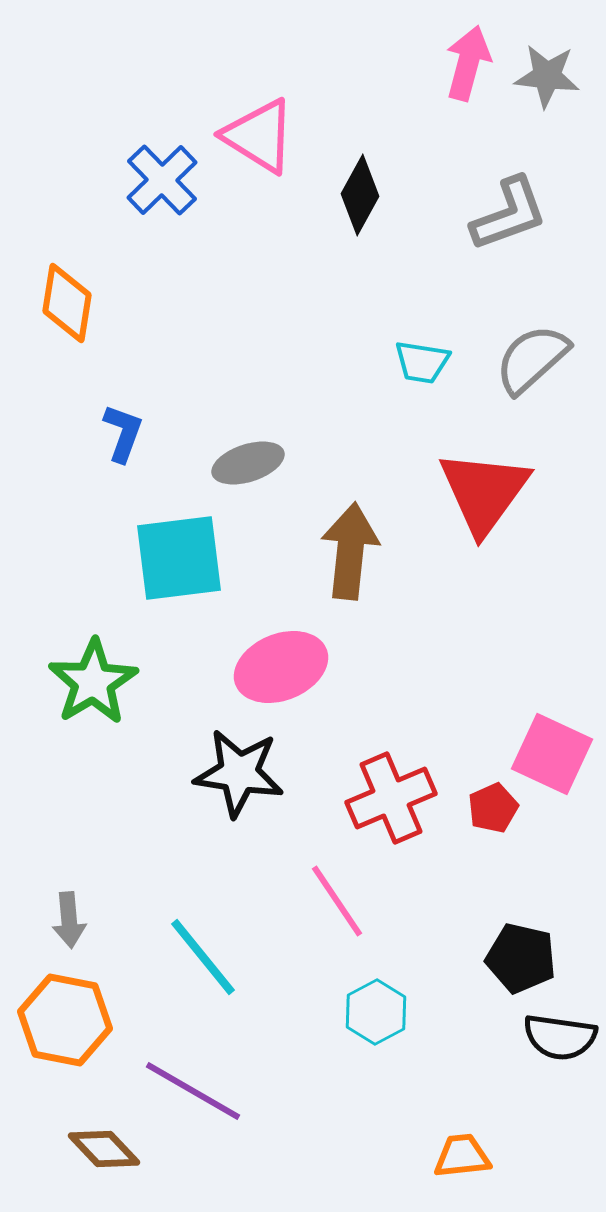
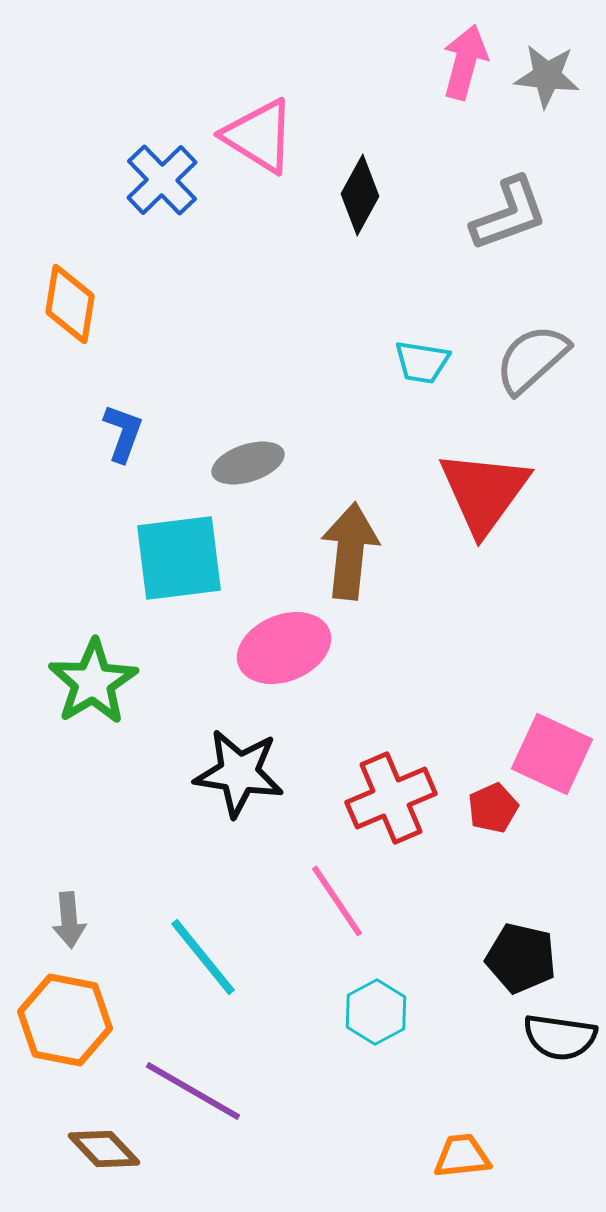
pink arrow: moved 3 px left, 1 px up
orange diamond: moved 3 px right, 1 px down
pink ellipse: moved 3 px right, 19 px up
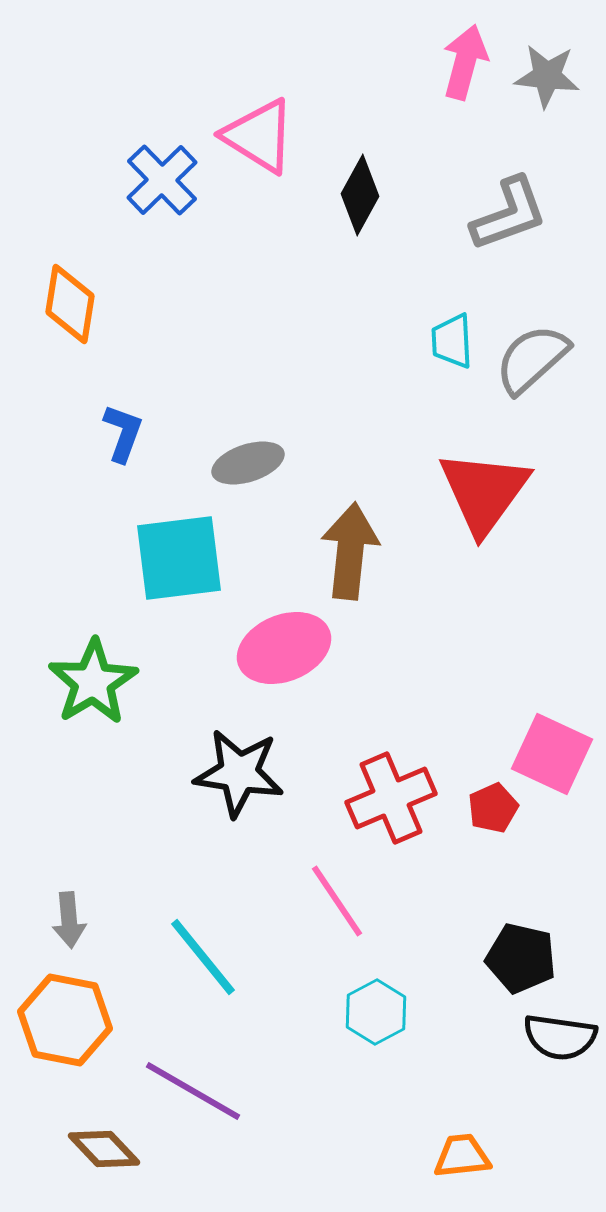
cyan trapezoid: moved 30 px right, 21 px up; rotated 78 degrees clockwise
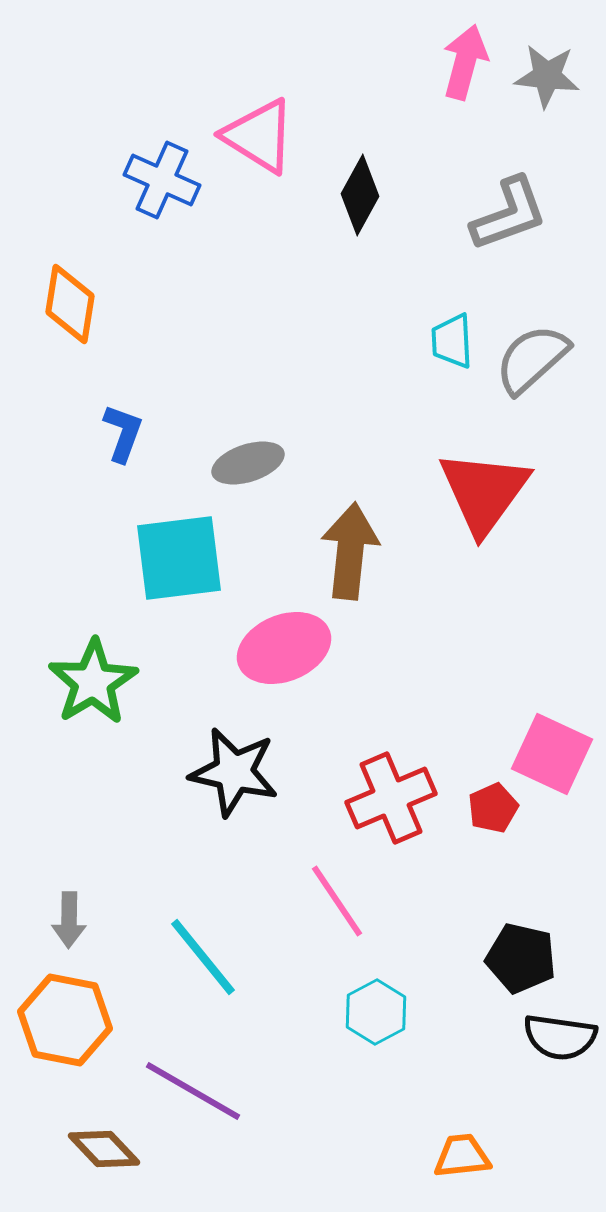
blue cross: rotated 22 degrees counterclockwise
black star: moved 5 px left, 1 px up; rotated 4 degrees clockwise
gray arrow: rotated 6 degrees clockwise
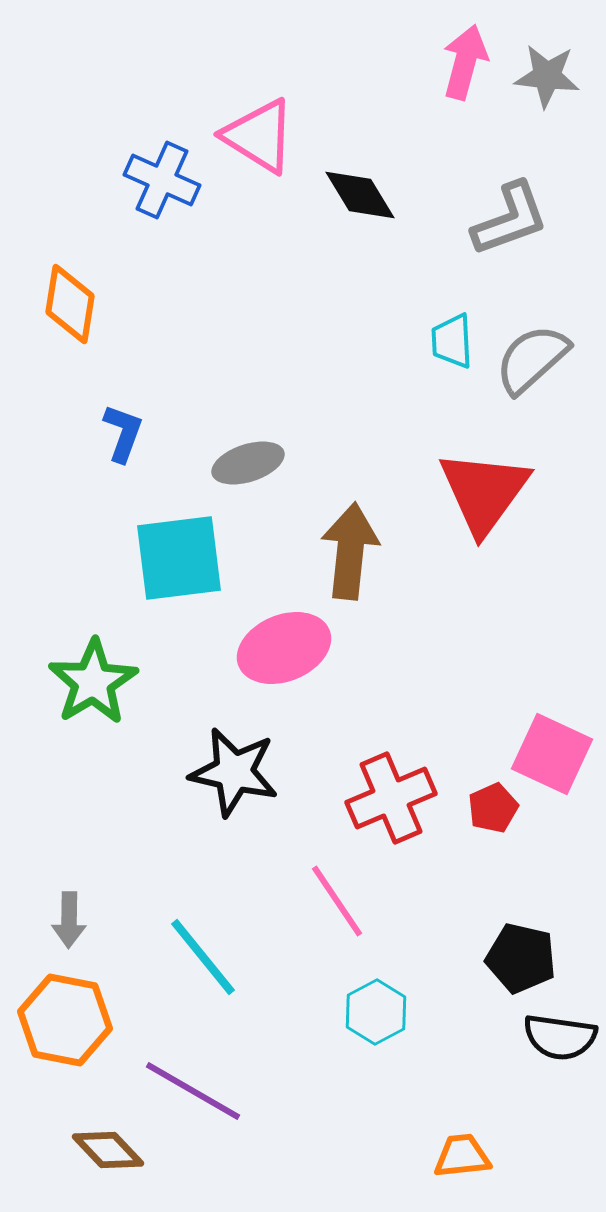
black diamond: rotated 60 degrees counterclockwise
gray L-shape: moved 1 px right, 5 px down
brown diamond: moved 4 px right, 1 px down
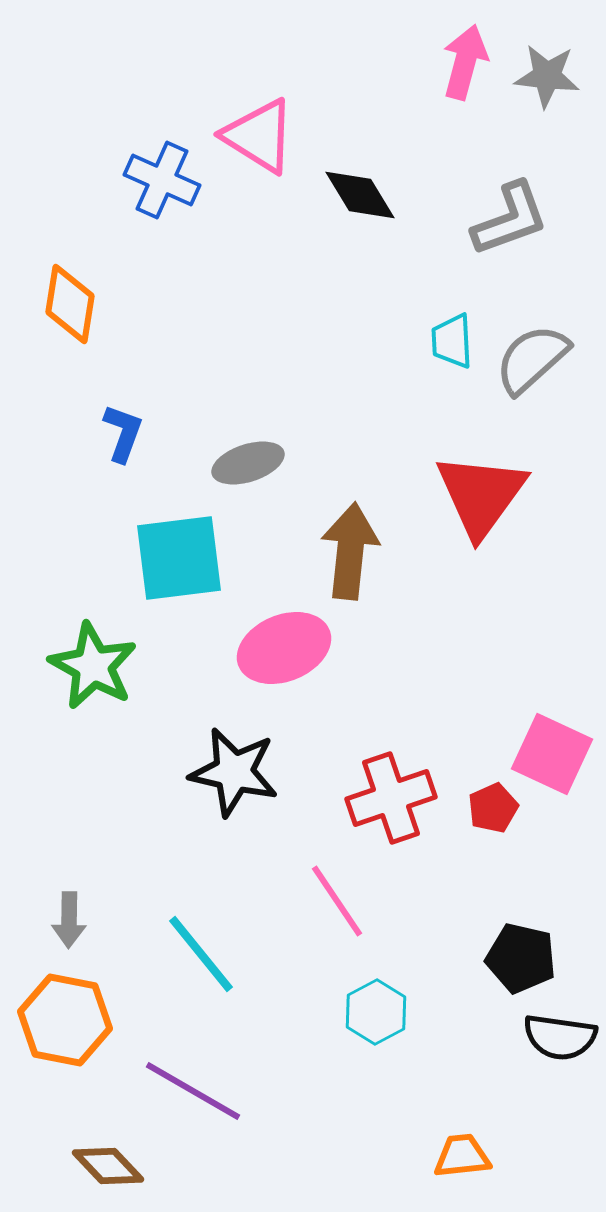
red triangle: moved 3 px left, 3 px down
green star: moved 16 px up; rotated 12 degrees counterclockwise
red cross: rotated 4 degrees clockwise
cyan line: moved 2 px left, 3 px up
brown diamond: moved 16 px down
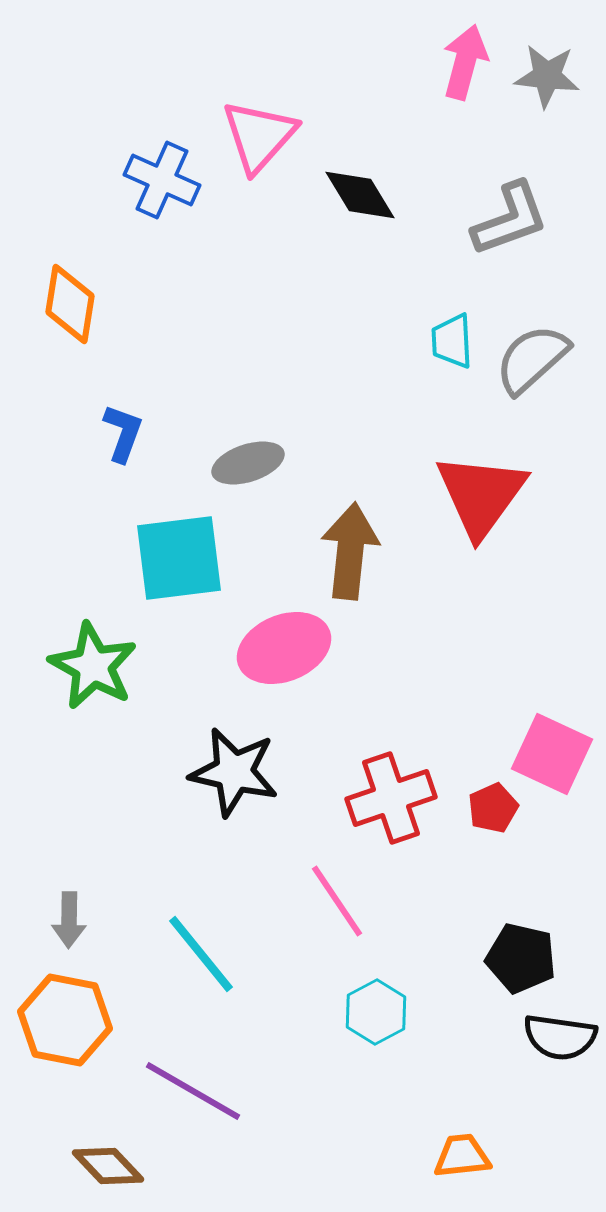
pink triangle: rotated 40 degrees clockwise
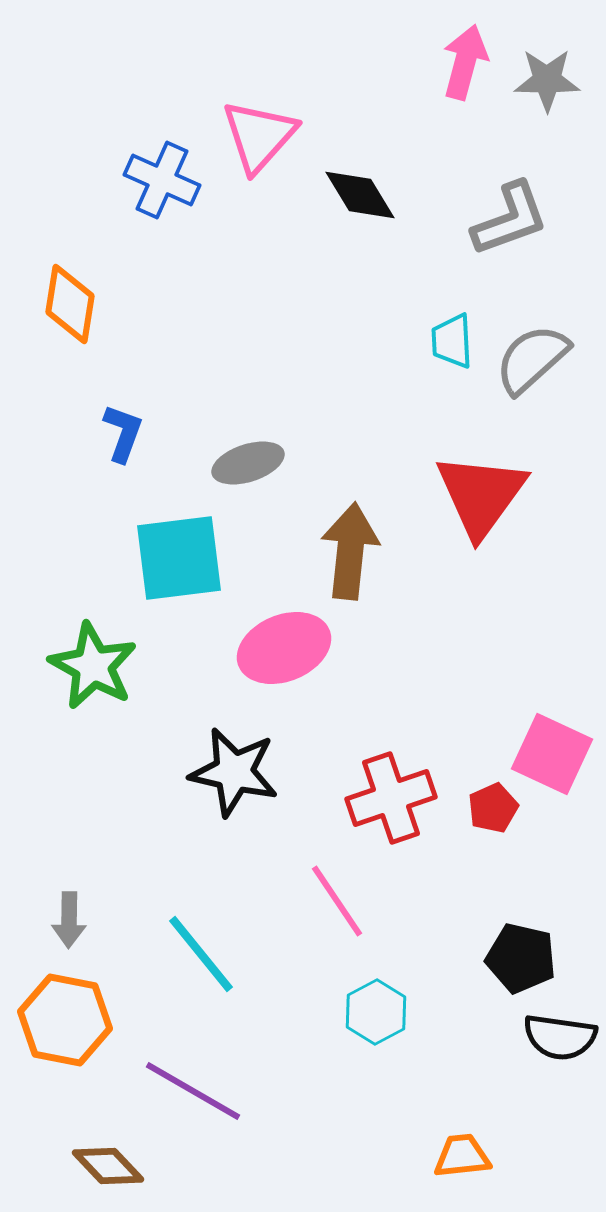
gray star: moved 4 px down; rotated 6 degrees counterclockwise
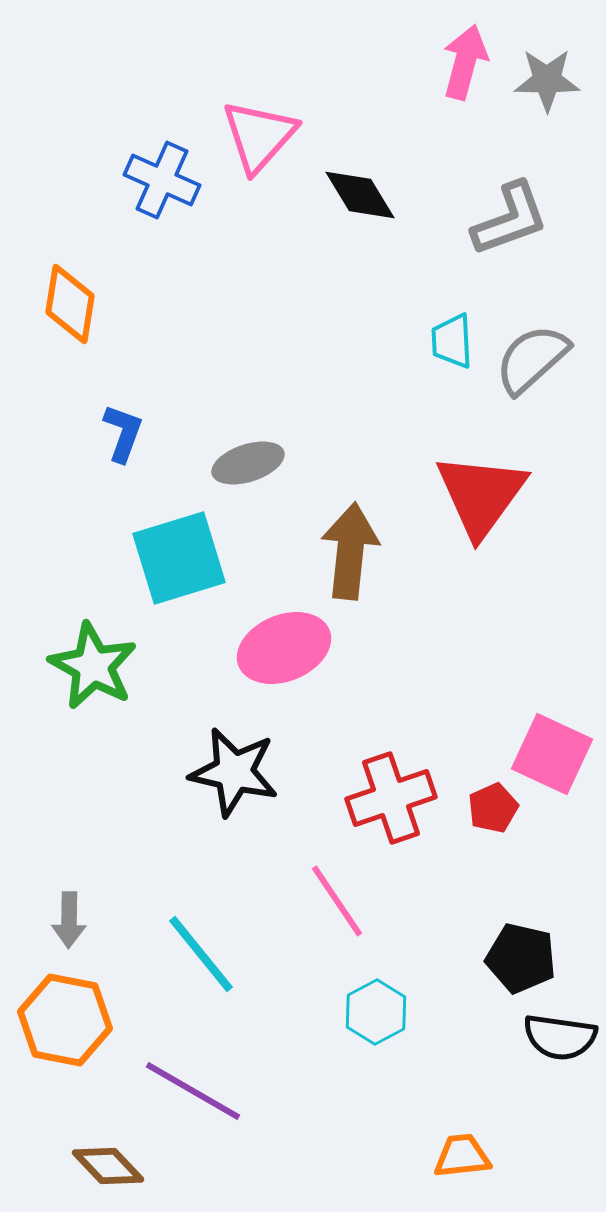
cyan square: rotated 10 degrees counterclockwise
